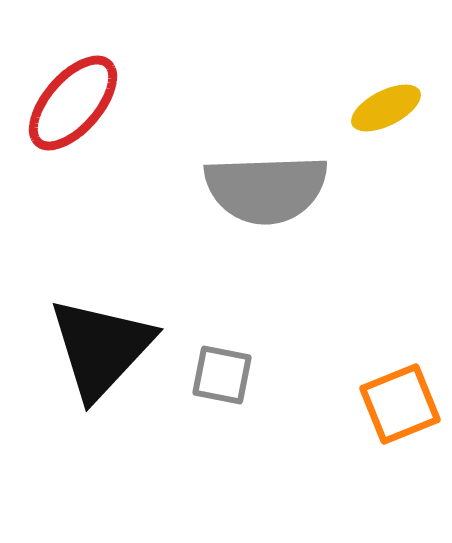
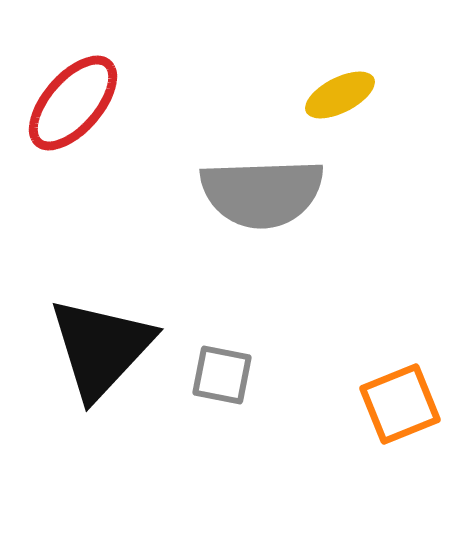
yellow ellipse: moved 46 px left, 13 px up
gray semicircle: moved 4 px left, 4 px down
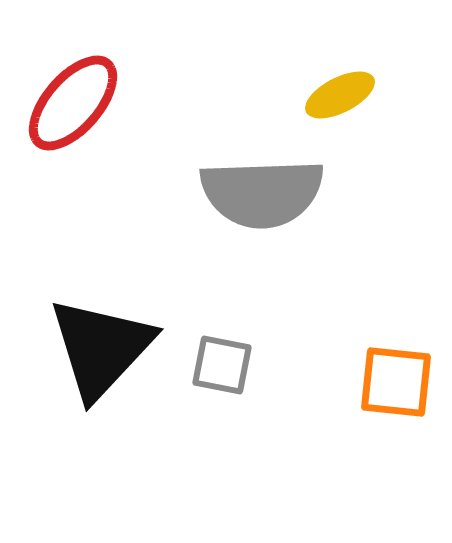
gray square: moved 10 px up
orange square: moved 4 px left, 22 px up; rotated 28 degrees clockwise
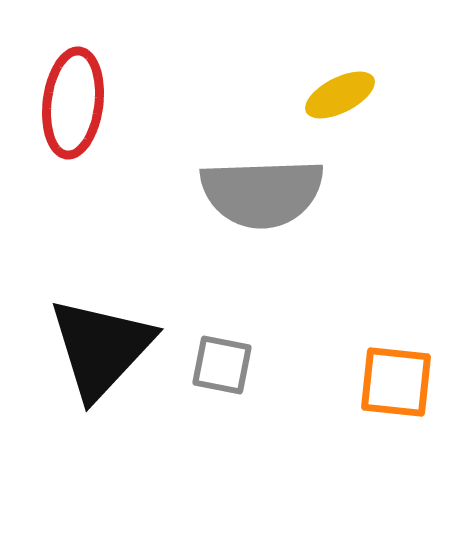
red ellipse: rotated 34 degrees counterclockwise
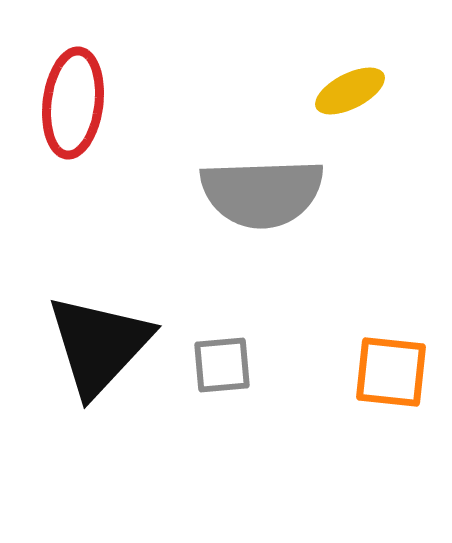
yellow ellipse: moved 10 px right, 4 px up
black triangle: moved 2 px left, 3 px up
gray square: rotated 16 degrees counterclockwise
orange square: moved 5 px left, 10 px up
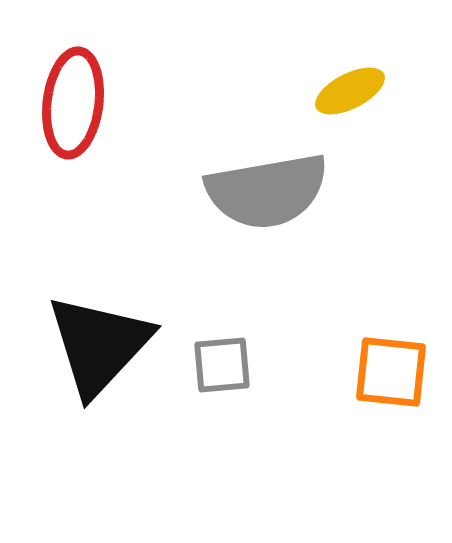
gray semicircle: moved 5 px right, 2 px up; rotated 8 degrees counterclockwise
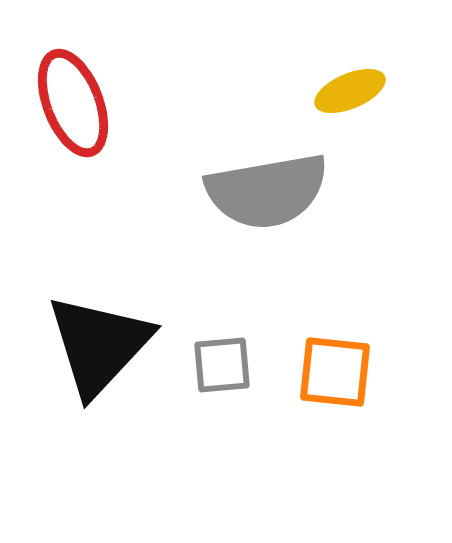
yellow ellipse: rotated 4 degrees clockwise
red ellipse: rotated 28 degrees counterclockwise
orange square: moved 56 px left
